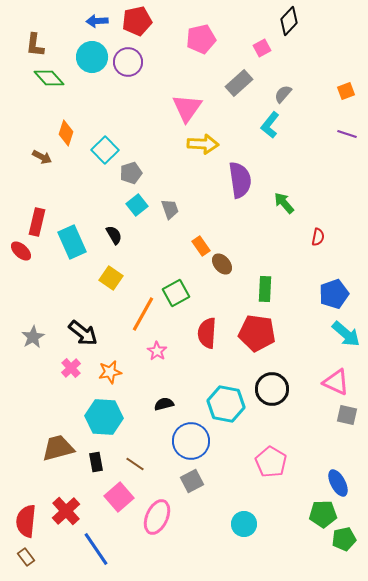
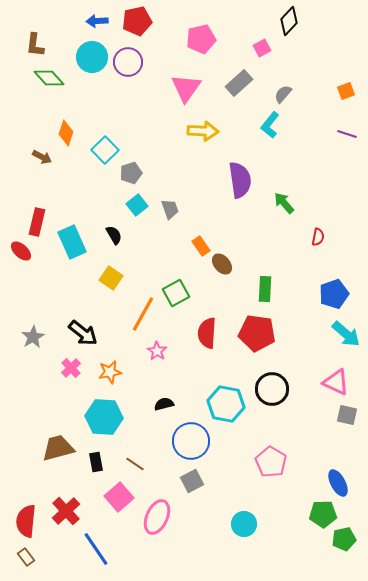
pink triangle at (187, 108): moved 1 px left, 20 px up
yellow arrow at (203, 144): moved 13 px up
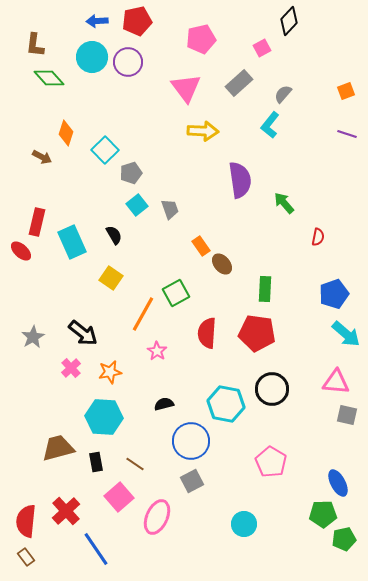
pink triangle at (186, 88): rotated 12 degrees counterclockwise
pink triangle at (336, 382): rotated 20 degrees counterclockwise
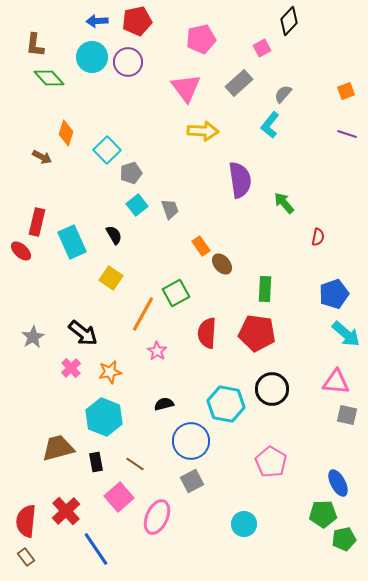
cyan square at (105, 150): moved 2 px right
cyan hexagon at (104, 417): rotated 18 degrees clockwise
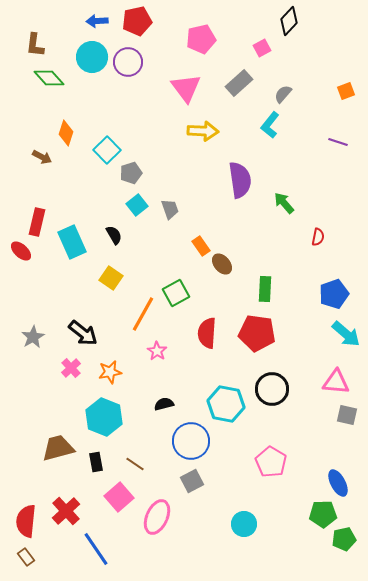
purple line at (347, 134): moved 9 px left, 8 px down
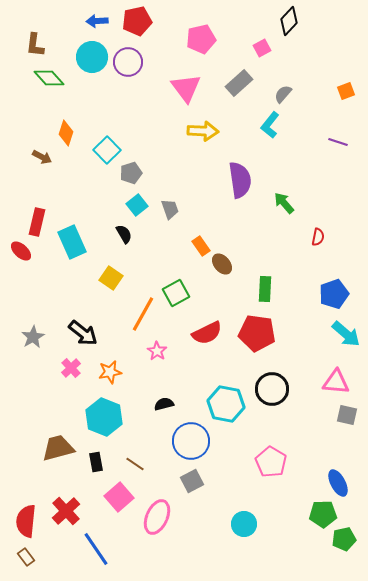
black semicircle at (114, 235): moved 10 px right, 1 px up
red semicircle at (207, 333): rotated 120 degrees counterclockwise
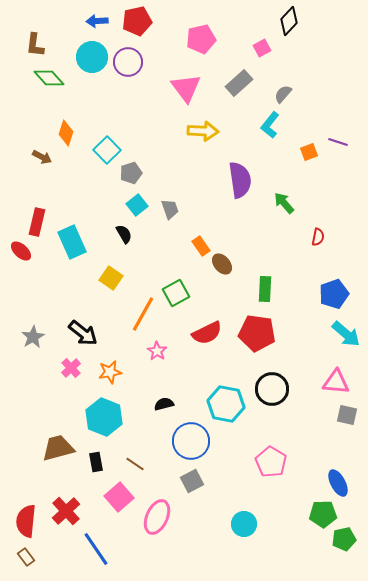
orange square at (346, 91): moved 37 px left, 61 px down
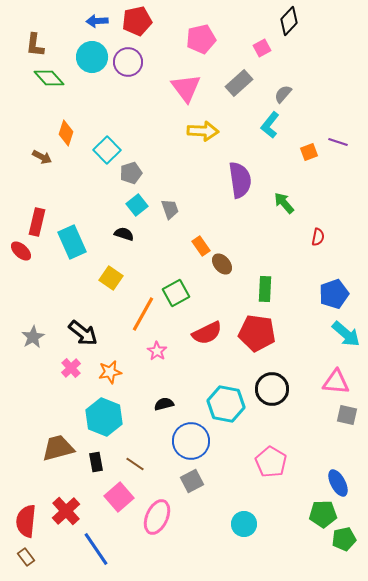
black semicircle at (124, 234): rotated 42 degrees counterclockwise
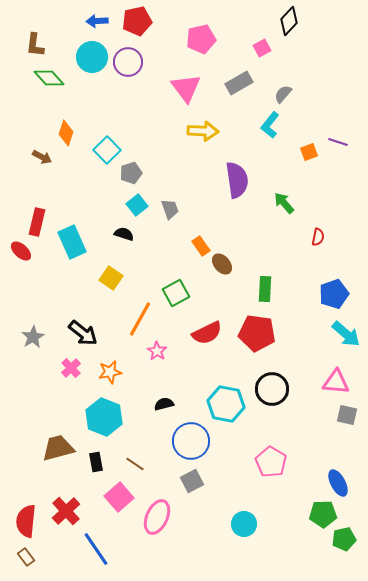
gray rectangle at (239, 83): rotated 12 degrees clockwise
purple semicircle at (240, 180): moved 3 px left
orange line at (143, 314): moved 3 px left, 5 px down
